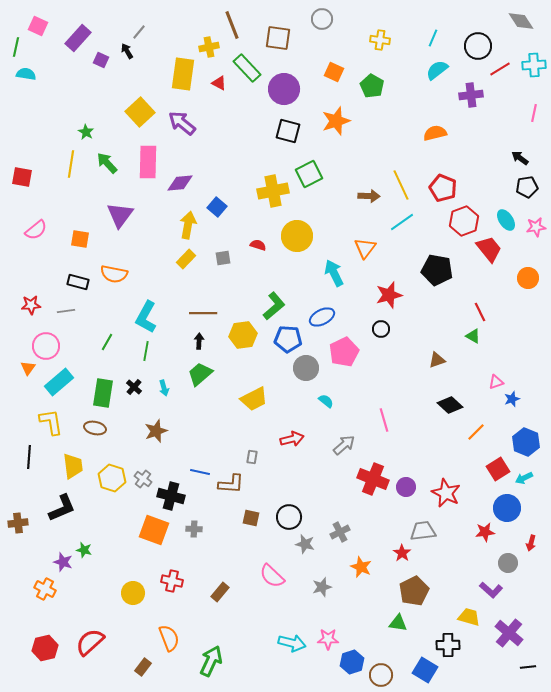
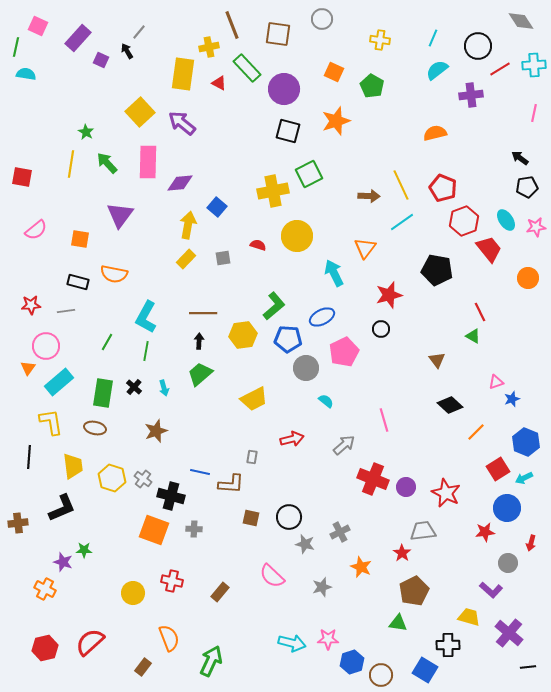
brown square at (278, 38): moved 4 px up
brown triangle at (437, 360): rotated 48 degrees counterclockwise
green star at (84, 550): rotated 14 degrees counterclockwise
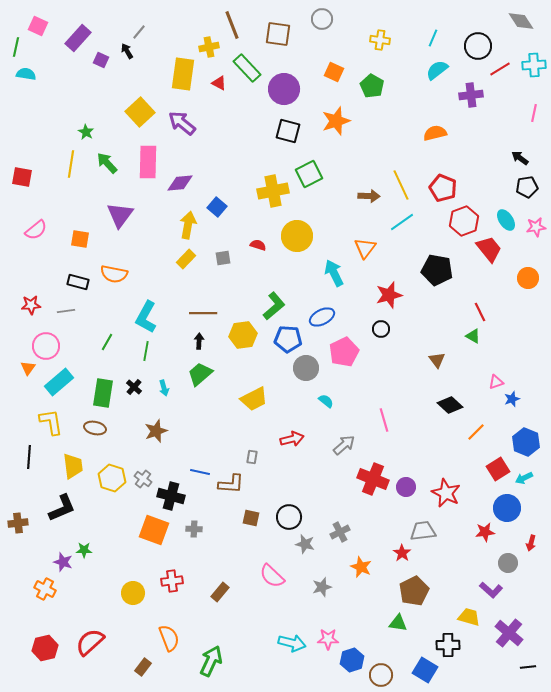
red cross at (172, 581): rotated 20 degrees counterclockwise
blue hexagon at (352, 662): moved 2 px up
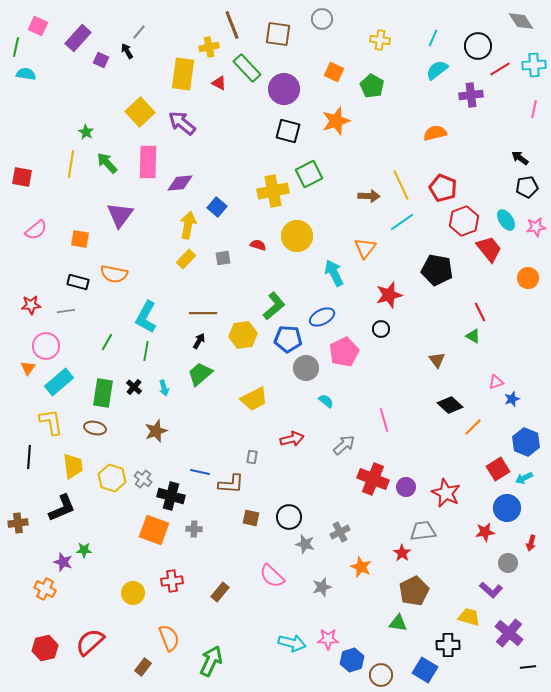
pink line at (534, 113): moved 4 px up
black arrow at (199, 341): rotated 28 degrees clockwise
orange line at (476, 432): moved 3 px left, 5 px up
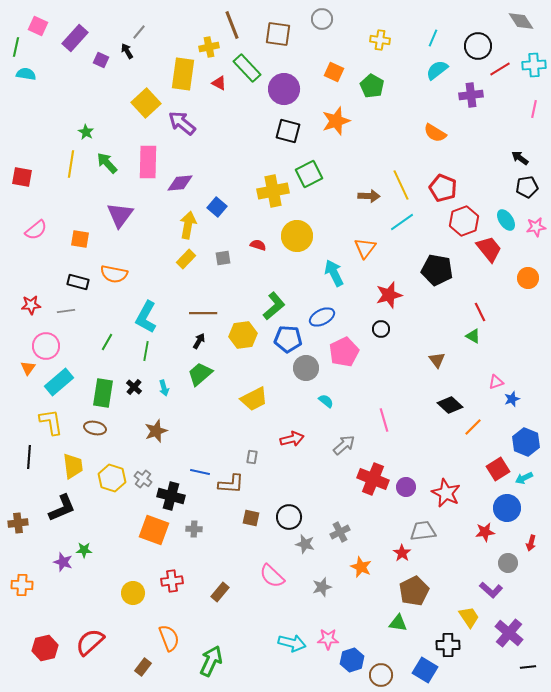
purple rectangle at (78, 38): moved 3 px left
yellow square at (140, 112): moved 6 px right, 9 px up
orange semicircle at (435, 133): rotated 135 degrees counterclockwise
orange cross at (45, 589): moved 23 px left, 4 px up; rotated 25 degrees counterclockwise
yellow trapezoid at (469, 617): rotated 40 degrees clockwise
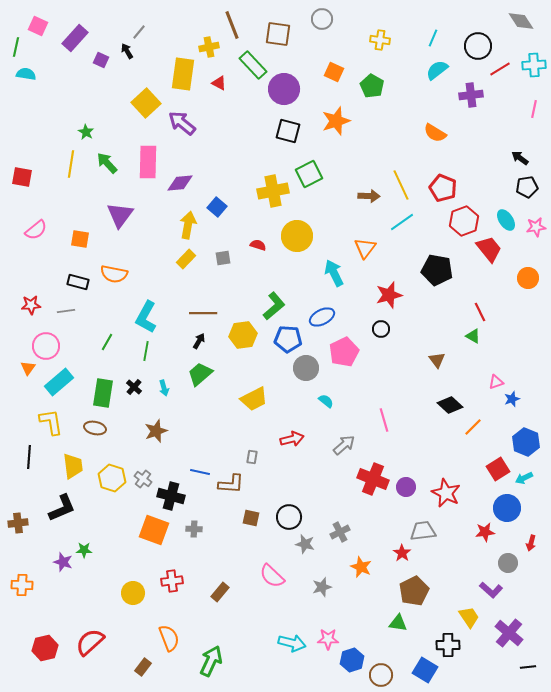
green rectangle at (247, 68): moved 6 px right, 3 px up
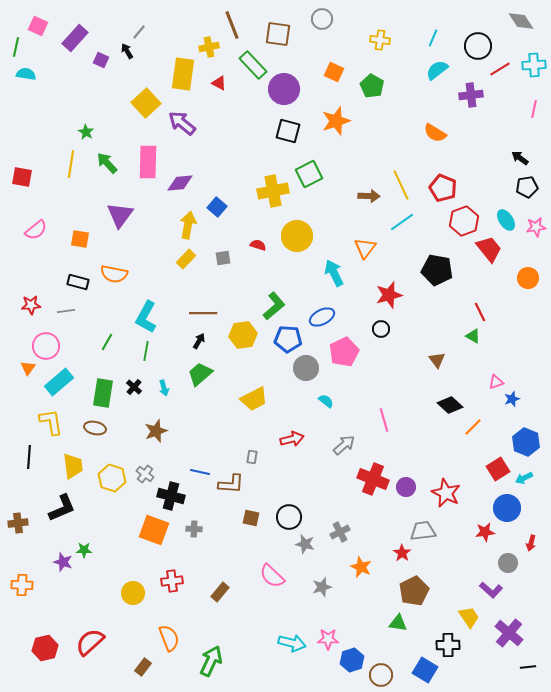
gray cross at (143, 479): moved 2 px right, 5 px up
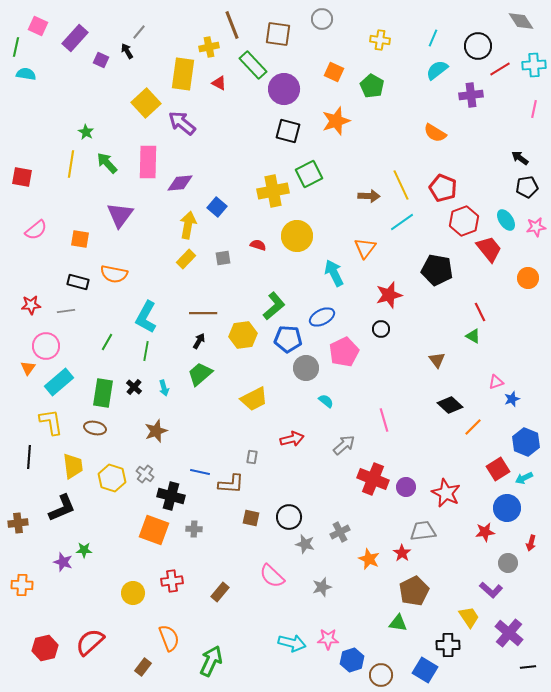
orange star at (361, 567): moved 8 px right, 8 px up
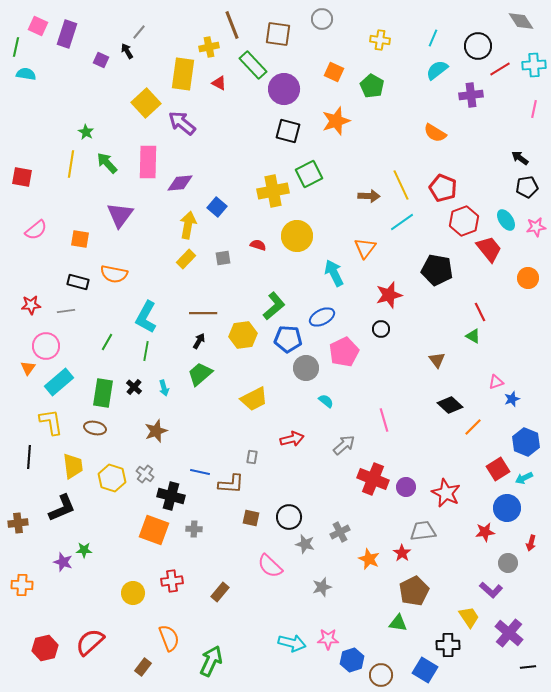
purple rectangle at (75, 38): moved 8 px left, 4 px up; rotated 24 degrees counterclockwise
pink semicircle at (272, 576): moved 2 px left, 10 px up
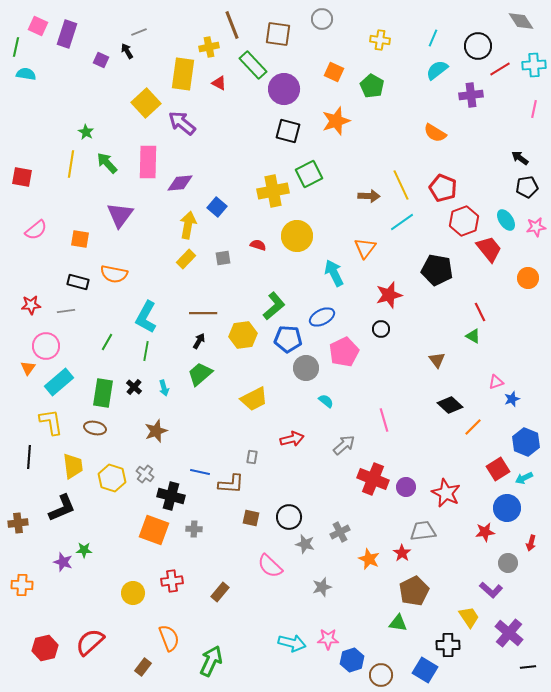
gray line at (139, 32): rotated 28 degrees clockwise
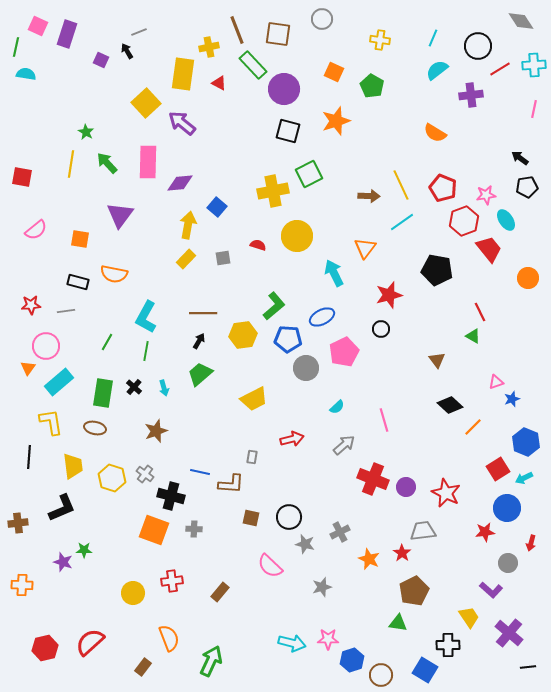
brown line at (232, 25): moved 5 px right, 5 px down
pink star at (536, 227): moved 50 px left, 32 px up
cyan semicircle at (326, 401): moved 11 px right, 6 px down; rotated 98 degrees clockwise
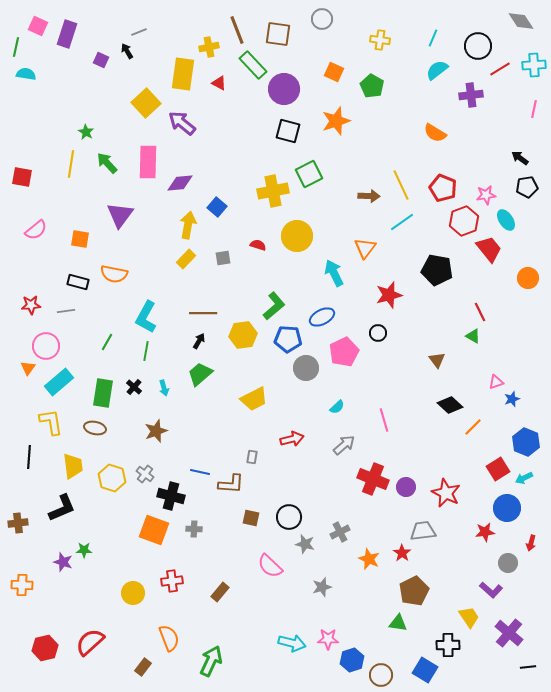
black circle at (381, 329): moved 3 px left, 4 px down
